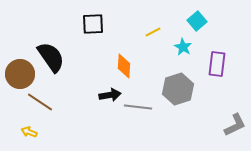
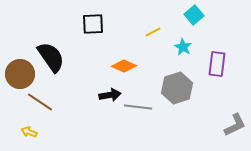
cyan square: moved 3 px left, 6 px up
orange diamond: rotated 70 degrees counterclockwise
gray hexagon: moved 1 px left, 1 px up
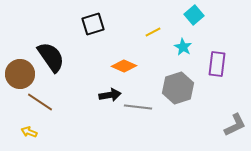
black square: rotated 15 degrees counterclockwise
gray hexagon: moved 1 px right
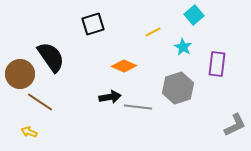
black arrow: moved 2 px down
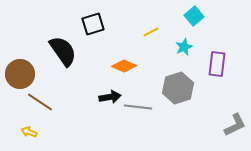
cyan square: moved 1 px down
yellow line: moved 2 px left
cyan star: moved 1 px right; rotated 18 degrees clockwise
black semicircle: moved 12 px right, 6 px up
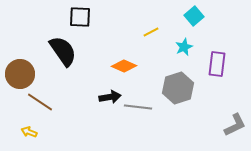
black square: moved 13 px left, 7 px up; rotated 20 degrees clockwise
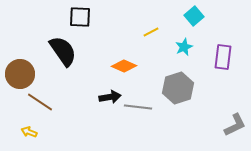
purple rectangle: moved 6 px right, 7 px up
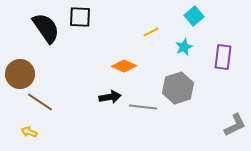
black semicircle: moved 17 px left, 23 px up
gray line: moved 5 px right
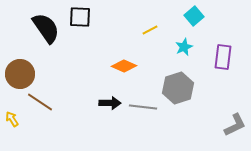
yellow line: moved 1 px left, 2 px up
black arrow: moved 6 px down; rotated 10 degrees clockwise
yellow arrow: moved 17 px left, 13 px up; rotated 35 degrees clockwise
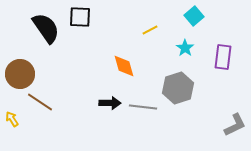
cyan star: moved 1 px right, 1 px down; rotated 12 degrees counterclockwise
orange diamond: rotated 50 degrees clockwise
